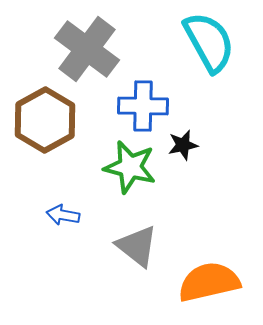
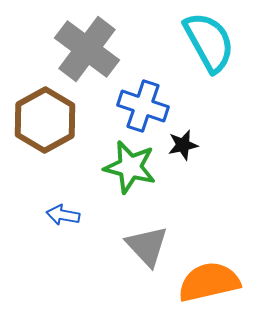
blue cross: rotated 18 degrees clockwise
gray triangle: moved 10 px right; rotated 9 degrees clockwise
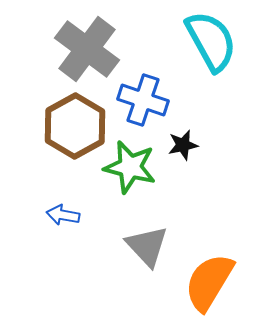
cyan semicircle: moved 2 px right, 1 px up
blue cross: moved 6 px up
brown hexagon: moved 30 px right, 6 px down
orange semicircle: rotated 46 degrees counterclockwise
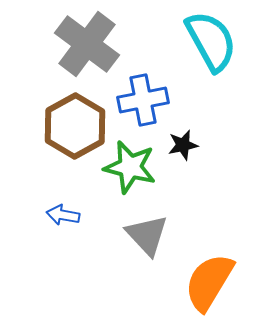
gray cross: moved 5 px up
blue cross: rotated 30 degrees counterclockwise
gray triangle: moved 11 px up
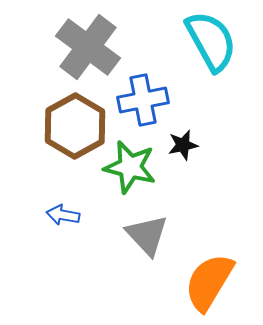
gray cross: moved 1 px right, 3 px down
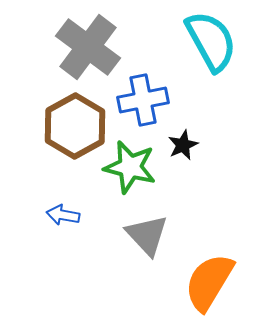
black star: rotated 12 degrees counterclockwise
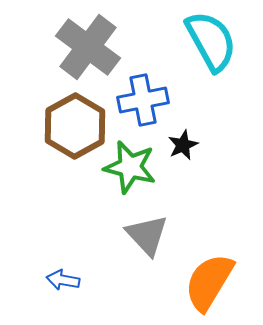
blue arrow: moved 65 px down
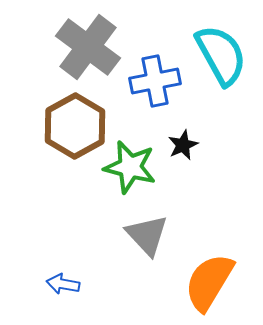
cyan semicircle: moved 10 px right, 14 px down
blue cross: moved 12 px right, 19 px up
blue arrow: moved 4 px down
